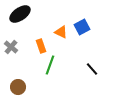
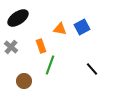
black ellipse: moved 2 px left, 4 px down
orange triangle: moved 1 px left, 3 px up; rotated 16 degrees counterclockwise
brown circle: moved 6 px right, 6 px up
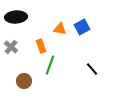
black ellipse: moved 2 px left, 1 px up; rotated 30 degrees clockwise
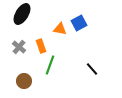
black ellipse: moved 6 px right, 3 px up; rotated 55 degrees counterclockwise
blue square: moved 3 px left, 4 px up
gray cross: moved 8 px right
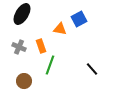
blue square: moved 4 px up
gray cross: rotated 16 degrees counterclockwise
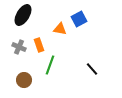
black ellipse: moved 1 px right, 1 px down
orange rectangle: moved 2 px left, 1 px up
brown circle: moved 1 px up
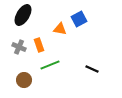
green line: rotated 48 degrees clockwise
black line: rotated 24 degrees counterclockwise
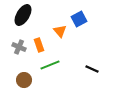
orange triangle: moved 2 px down; rotated 40 degrees clockwise
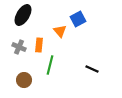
blue square: moved 1 px left
orange rectangle: rotated 24 degrees clockwise
green line: rotated 54 degrees counterclockwise
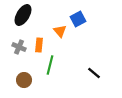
black line: moved 2 px right, 4 px down; rotated 16 degrees clockwise
